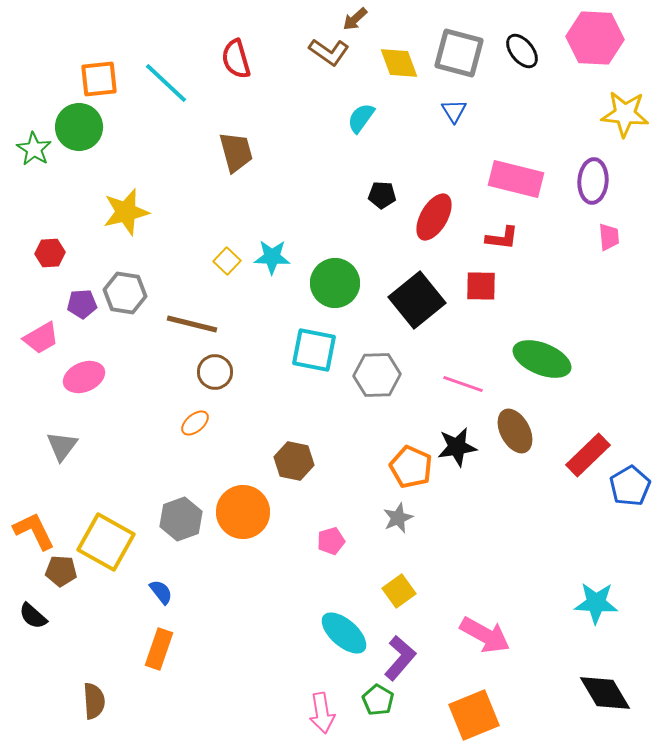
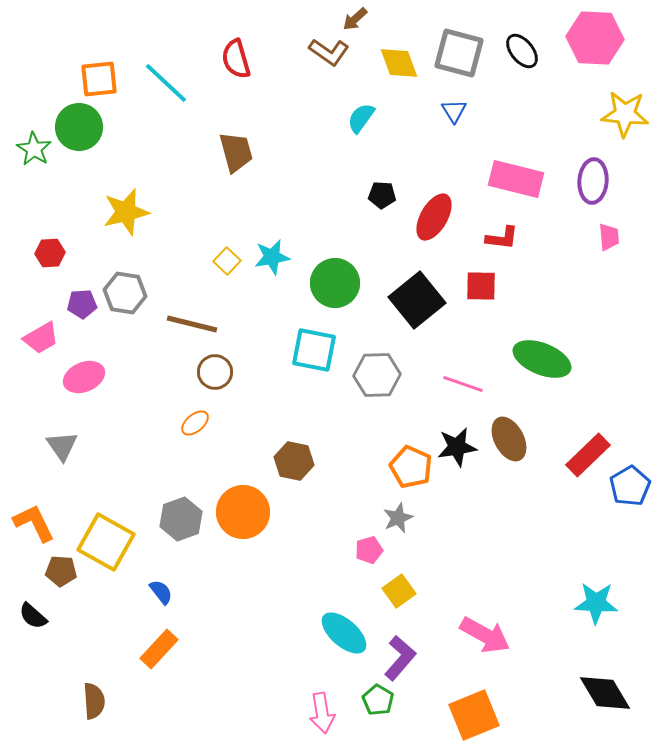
cyan star at (272, 257): rotated 12 degrees counterclockwise
brown ellipse at (515, 431): moved 6 px left, 8 px down
gray triangle at (62, 446): rotated 12 degrees counterclockwise
orange L-shape at (34, 531): moved 8 px up
pink pentagon at (331, 541): moved 38 px right, 9 px down
orange rectangle at (159, 649): rotated 24 degrees clockwise
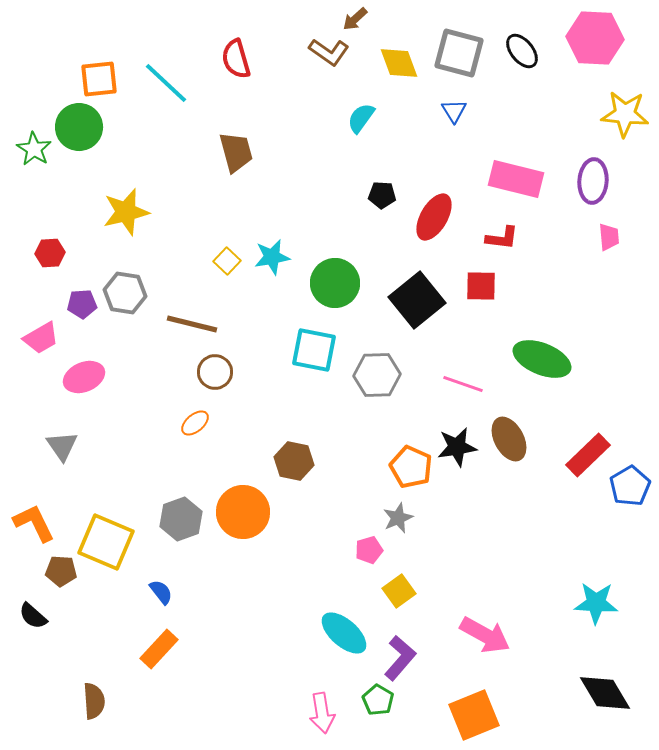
yellow square at (106, 542): rotated 6 degrees counterclockwise
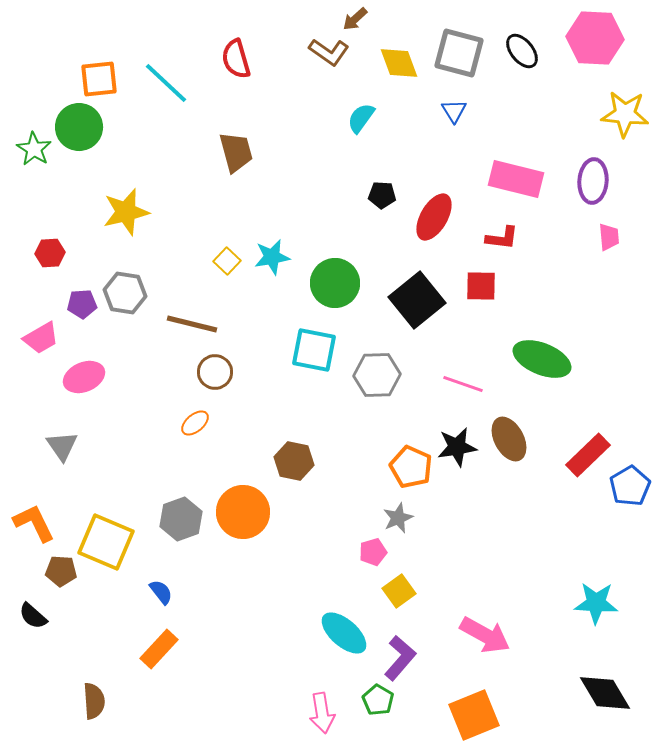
pink pentagon at (369, 550): moved 4 px right, 2 px down
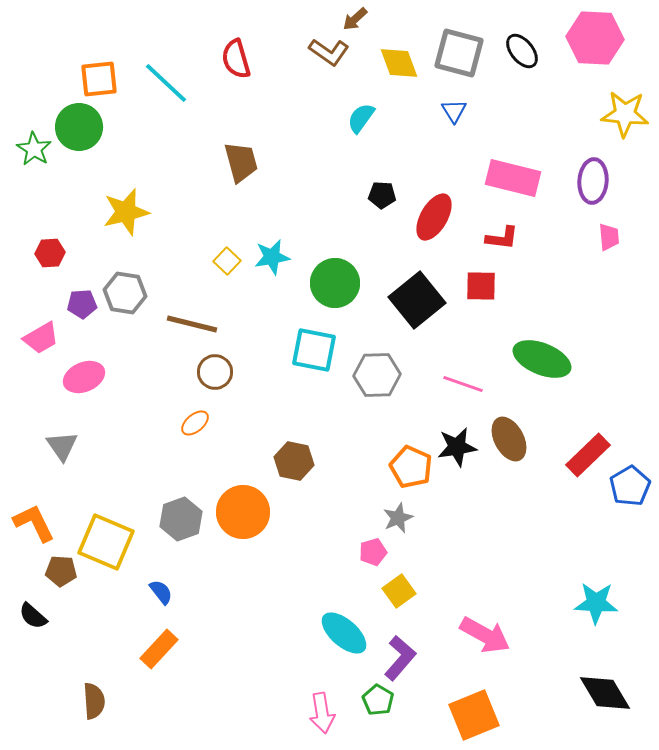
brown trapezoid at (236, 152): moved 5 px right, 10 px down
pink rectangle at (516, 179): moved 3 px left, 1 px up
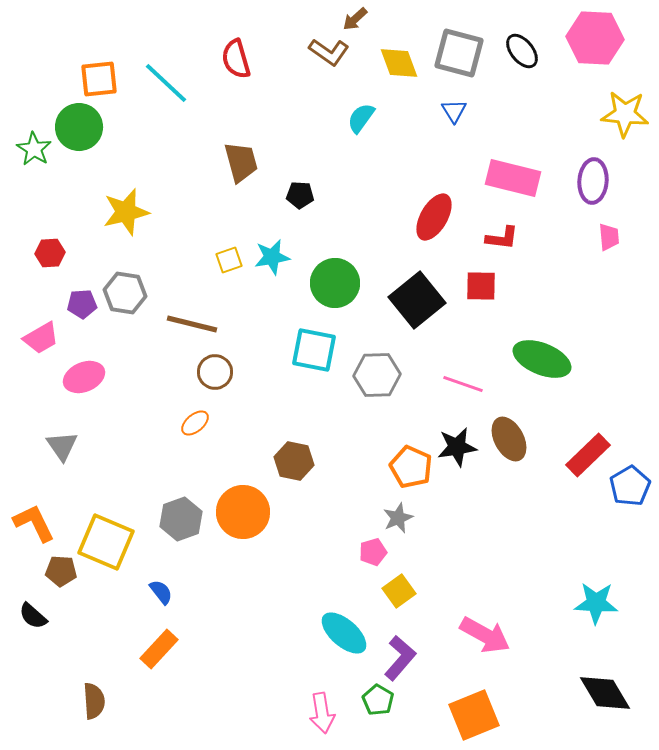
black pentagon at (382, 195): moved 82 px left
yellow square at (227, 261): moved 2 px right, 1 px up; rotated 28 degrees clockwise
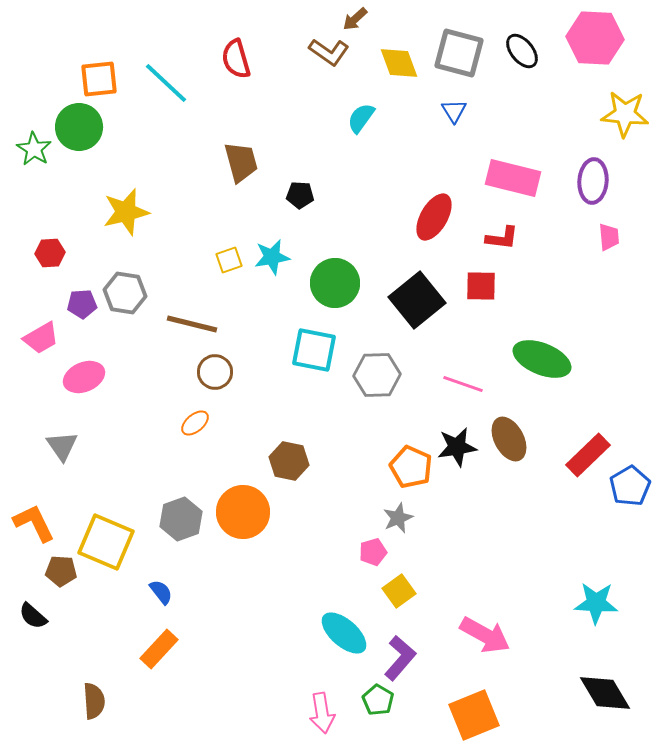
brown hexagon at (294, 461): moved 5 px left
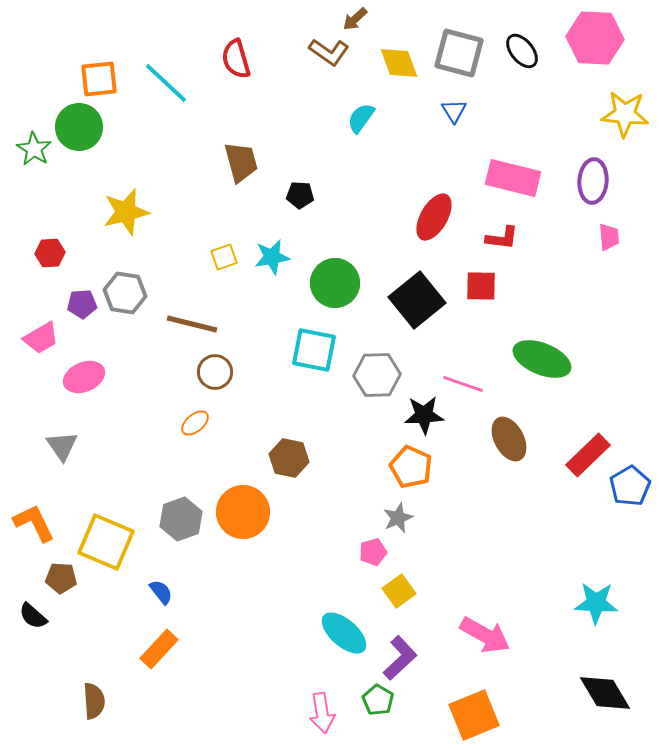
yellow square at (229, 260): moved 5 px left, 3 px up
black star at (457, 447): moved 33 px left, 32 px up; rotated 6 degrees clockwise
brown hexagon at (289, 461): moved 3 px up
brown pentagon at (61, 571): moved 7 px down
purple L-shape at (400, 658): rotated 6 degrees clockwise
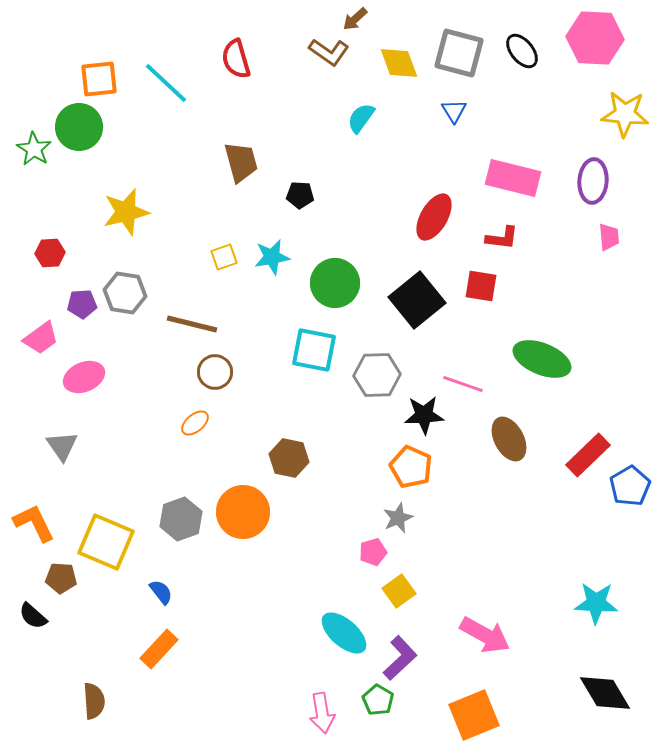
red square at (481, 286): rotated 8 degrees clockwise
pink trapezoid at (41, 338): rotated 6 degrees counterclockwise
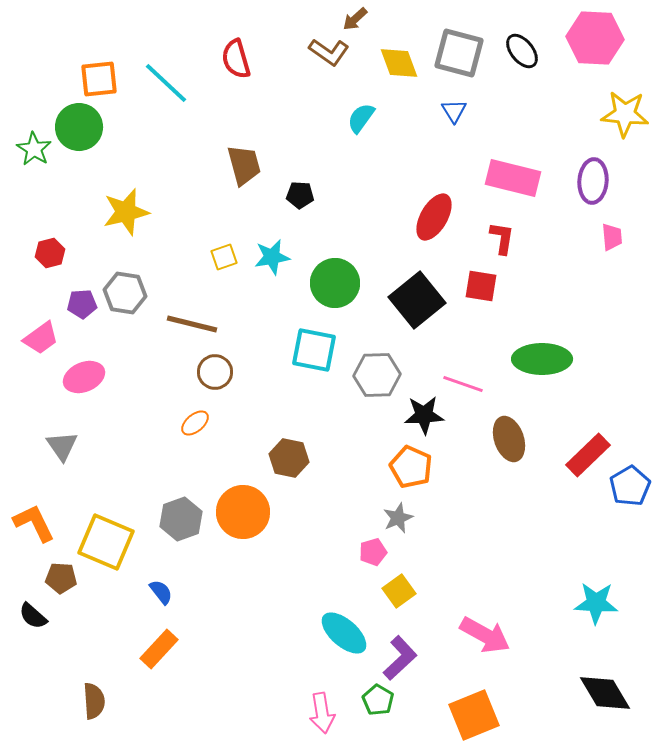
brown trapezoid at (241, 162): moved 3 px right, 3 px down
pink trapezoid at (609, 237): moved 3 px right
red L-shape at (502, 238): rotated 88 degrees counterclockwise
red hexagon at (50, 253): rotated 12 degrees counterclockwise
green ellipse at (542, 359): rotated 22 degrees counterclockwise
brown ellipse at (509, 439): rotated 9 degrees clockwise
